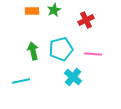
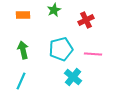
orange rectangle: moved 9 px left, 4 px down
green arrow: moved 10 px left, 1 px up
cyan line: rotated 54 degrees counterclockwise
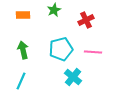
pink line: moved 2 px up
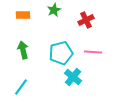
cyan pentagon: moved 4 px down
cyan line: moved 6 px down; rotated 12 degrees clockwise
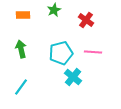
red cross: rotated 28 degrees counterclockwise
green arrow: moved 2 px left, 1 px up
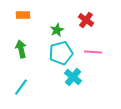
green star: moved 3 px right, 20 px down
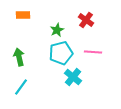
green arrow: moved 2 px left, 8 px down
